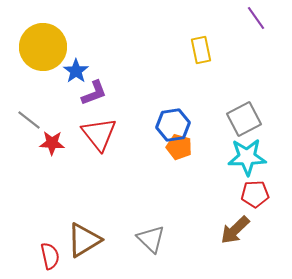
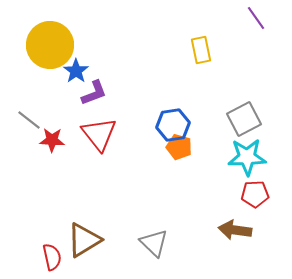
yellow circle: moved 7 px right, 2 px up
red star: moved 3 px up
brown arrow: rotated 52 degrees clockwise
gray triangle: moved 3 px right, 4 px down
red semicircle: moved 2 px right, 1 px down
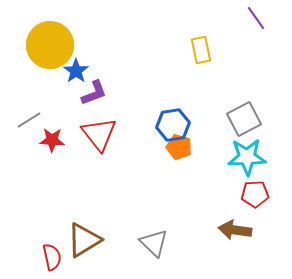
gray line: rotated 70 degrees counterclockwise
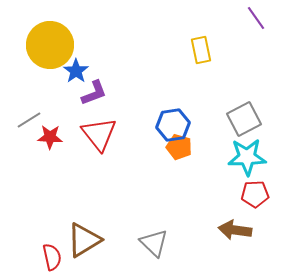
red star: moved 2 px left, 3 px up
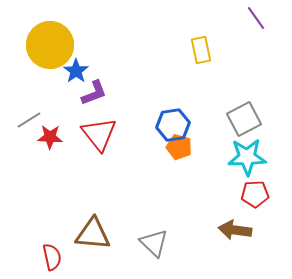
brown triangle: moved 9 px right, 6 px up; rotated 36 degrees clockwise
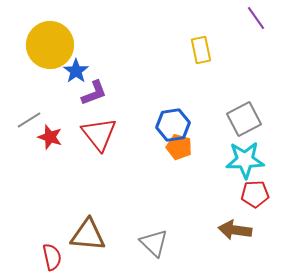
red star: rotated 15 degrees clockwise
cyan star: moved 2 px left, 3 px down
brown triangle: moved 5 px left, 1 px down
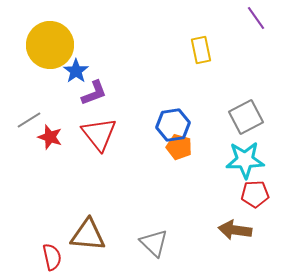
gray square: moved 2 px right, 2 px up
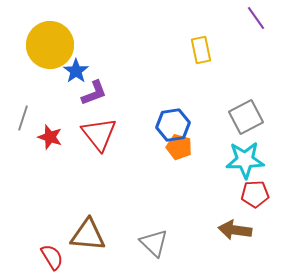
gray line: moved 6 px left, 2 px up; rotated 40 degrees counterclockwise
red semicircle: rotated 20 degrees counterclockwise
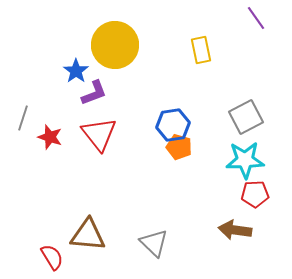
yellow circle: moved 65 px right
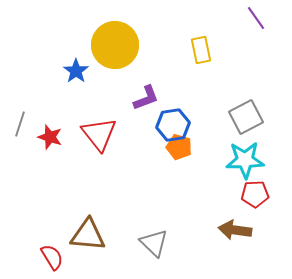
purple L-shape: moved 52 px right, 5 px down
gray line: moved 3 px left, 6 px down
